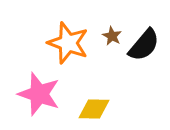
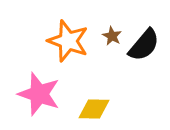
orange star: moved 2 px up
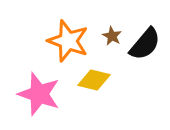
black semicircle: moved 1 px right, 1 px up
yellow diamond: moved 29 px up; rotated 12 degrees clockwise
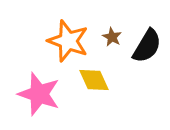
brown star: moved 1 px down
black semicircle: moved 2 px right, 2 px down; rotated 9 degrees counterclockwise
yellow diamond: rotated 52 degrees clockwise
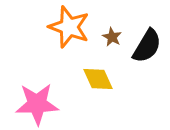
orange star: moved 1 px right, 14 px up
yellow diamond: moved 4 px right, 1 px up
pink star: moved 2 px left, 10 px down; rotated 21 degrees counterclockwise
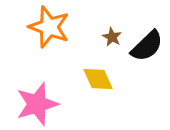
orange star: moved 20 px left
black semicircle: rotated 15 degrees clockwise
pink star: rotated 15 degrees counterclockwise
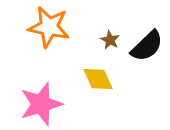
orange star: rotated 9 degrees counterclockwise
brown star: moved 2 px left, 3 px down
pink star: moved 4 px right
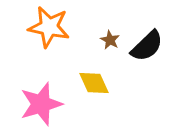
yellow diamond: moved 4 px left, 4 px down
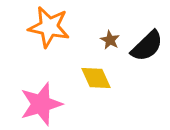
yellow diamond: moved 2 px right, 5 px up
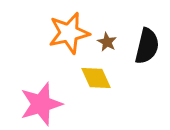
orange star: moved 20 px right, 6 px down; rotated 24 degrees counterclockwise
brown star: moved 3 px left, 2 px down
black semicircle: rotated 33 degrees counterclockwise
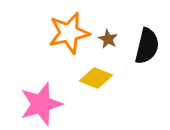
brown star: moved 1 px right, 3 px up
yellow diamond: rotated 44 degrees counterclockwise
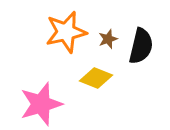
orange star: moved 3 px left, 1 px up
brown star: rotated 24 degrees clockwise
black semicircle: moved 6 px left
